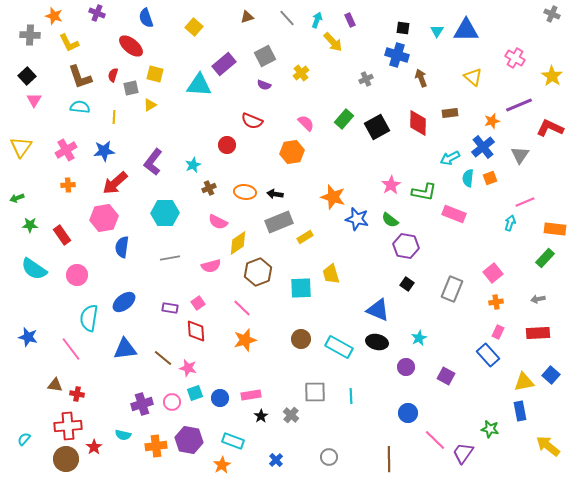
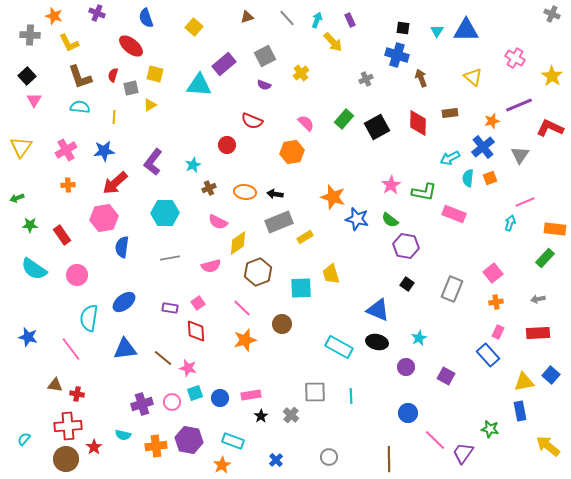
brown circle at (301, 339): moved 19 px left, 15 px up
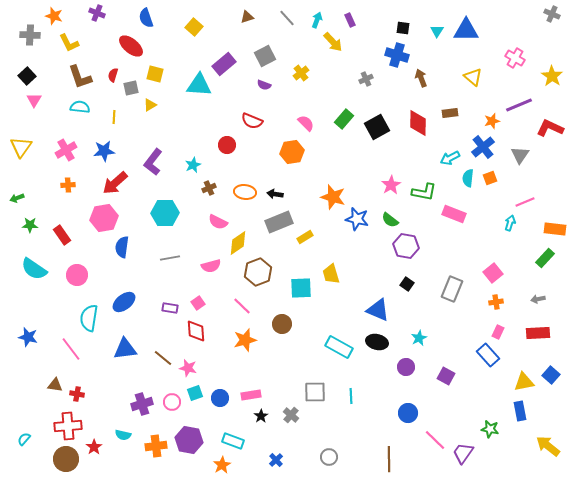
pink line at (242, 308): moved 2 px up
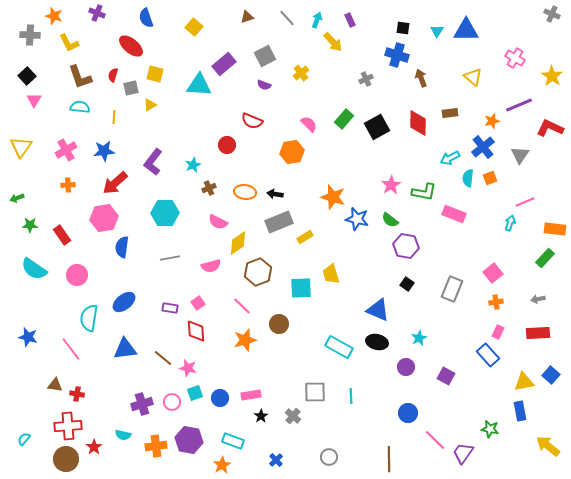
pink semicircle at (306, 123): moved 3 px right, 1 px down
brown circle at (282, 324): moved 3 px left
gray cross at (291, 415): moved 2 px right, 1 px down
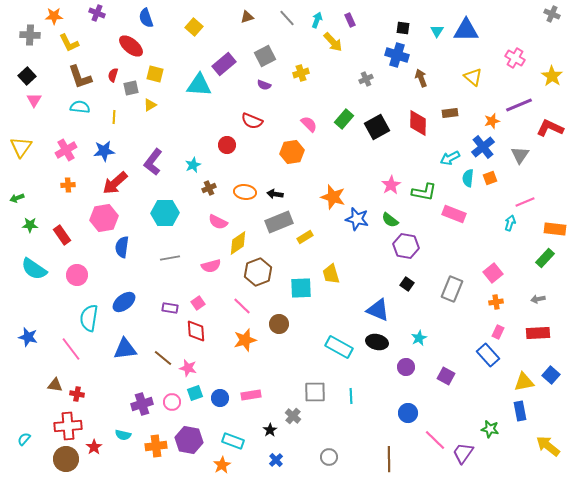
orange star at (54, 16): rotated 18 degrees counterclockwise
yellow cross at (301, 73): rotated 21 degrees clockwise
black star at (261, 416): moved 9 px right, 14 px down
